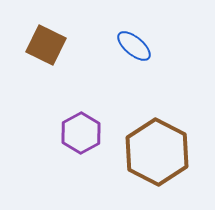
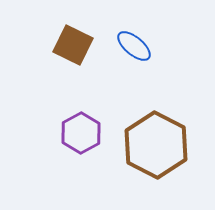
brown square: moved 27 px right
brown hexagon: moved 1 px left, 7 px up
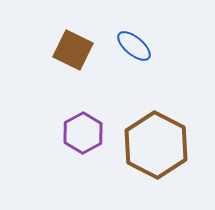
brown square: moved 5 px down
purple hexagon: moved 2 px right
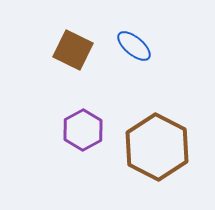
purple hexagon: moved 3 px up
brown hexagon: moved 1 px right, 2 px down
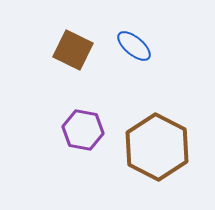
purple hexagon: rotated 21 degrees counterclockwise
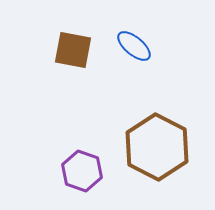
brown square: rotated 15 degrees counterclockwise
purple hexagon: moved 1 px left, 41 px down; rotated 9 degrees clockwise
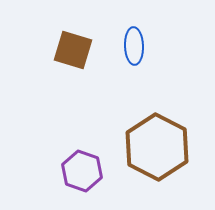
blue ellipse: rotated 48 degrees clockwise
brown square: rotated 6 degrees clockwise
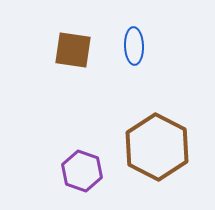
brown square: rotated 9 degrees counterclockwise
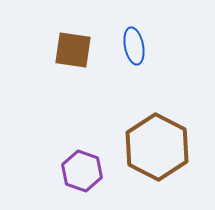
blue ellipse: rotated 9 degrees counterclockwise
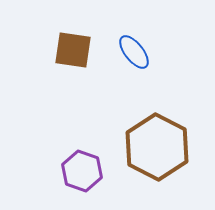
blue ellipse: moved 6 px down; rotated 27 degrees counterclockwise
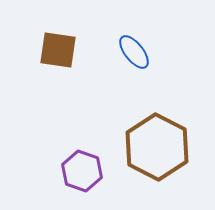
brown square: moved 15 px left
